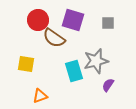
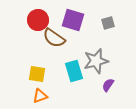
gray square: rotated 16 degrees counterclockwise
yellow square: moved 11 px right, 10 px down
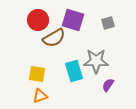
brown semicircle: rotated 65 degrees counterclockwise
gray star: rotated 15 degrees clockwise
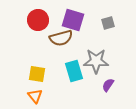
brown semicircle: moved 7 px right; rotated 15 degrees clockwise
orange triangle: moved 5 px left; rotated 49 degrees counterclockwise
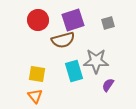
purple square: rotated 35 degrees counterclockwise
brown semicircle: moved 2 px right, 2 px down
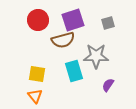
gray star: moved 5 px up
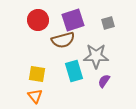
purple semicircle: moved 4 px left, 4 px up
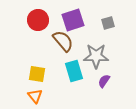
brown semicircle: moved 1 px down; rotated 115 degrees counterclockwise
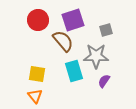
gray square: moved 2 px left, 7 px down
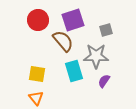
orange triangle: moved 1 px right, 2 px down
